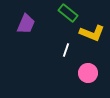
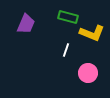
green rectangle: moved 4 px down; rotated 24 degrees counterclockwise
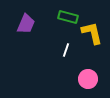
yellow L-shape: rotated 125 degrees counterclockwise
pink circle: moved 6 px down
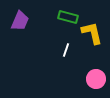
purple trapezoid: moved 6 px left, 3 px up
pink circle: moved 8 px right
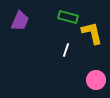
pink circle: moved 1 px down
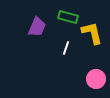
purple trapezoid: moved 17 px right, 6 px down
white line: moved 2 px up
pink circle: moved 1 px up
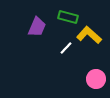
yellow L-shape: moved 3 px left, 2 px down; rotated 35 degrees counterclockwise
white line: rotated 24 degrees clockwise
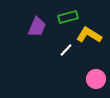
green rectangle: rotated 30 degrees counterclockwise
yellow L-shape: rotated 10 degrees counterclockwise
white line: moved 2 px down
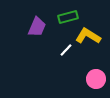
yellow L-shape: moved 1 px left, 1 px down
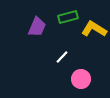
yellow L-shape: moved 6 px right, 7 px up
white line: moved 4 px left, 7 px down
pink circle: moved 15 px left
